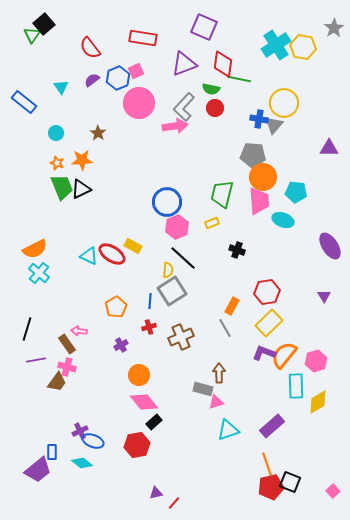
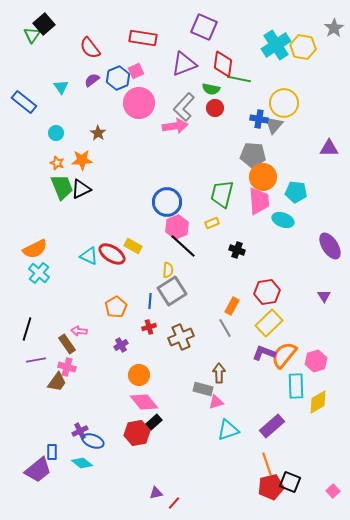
black line at (183, 258): moved 12 px up
red hexagon at (137, 445): moved 12 px up
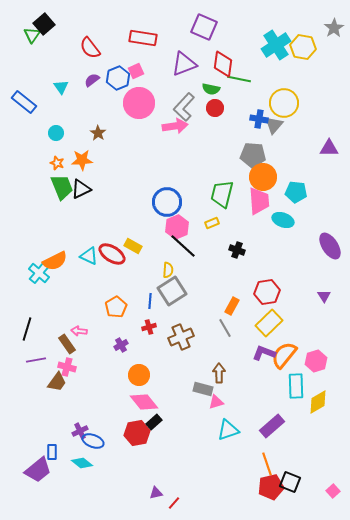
orange semicircle at (35, 249): moved 20 px right, 12 px down
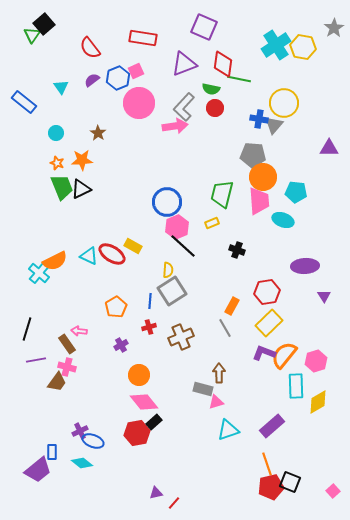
purple ellipse at (330, 246): moved 25 px left, 20 px down; rotated 60 degrees counterclockwise
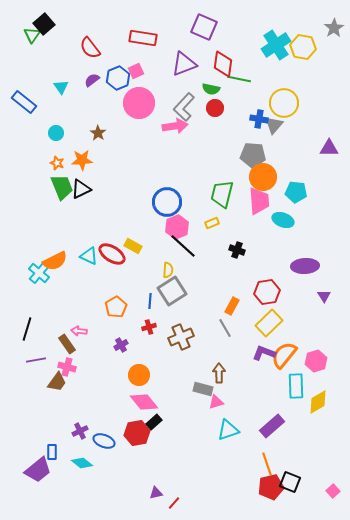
blue ellipse at (93, 441): moved 11 px right
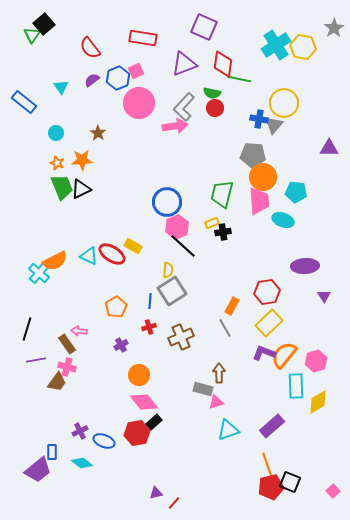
green semicircle at (211, 89): moved 1 px right, 4 px down
black cross at (237, 250): moved 14 px left, 18 px up; rotated 28 degrees counterclockwise
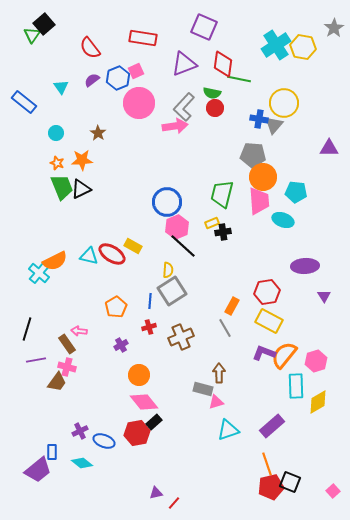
cyan triangle at (89, 256): rotated 12 degrees counterclockwise
yellow rectangle at (269, 323): moved 2 px up; rotated 72 degrees clockwise
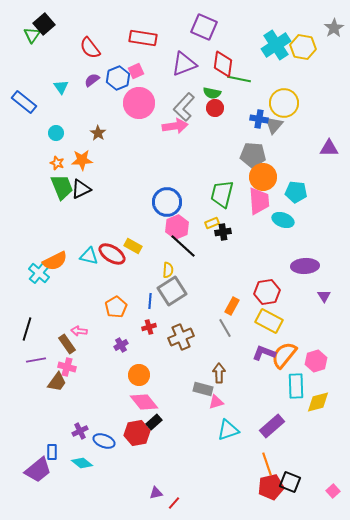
yellow diamond at (318, 402): rotated 15 degrees clockwise
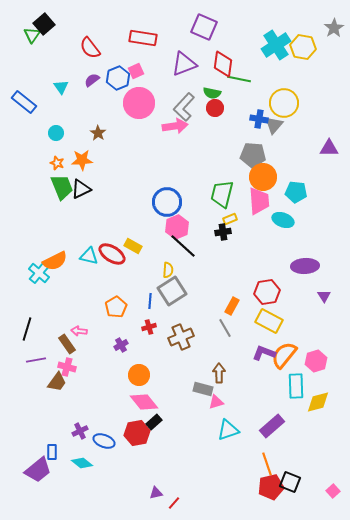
yellow rectangle at (212, 223): moved 18 px right, 4 px up
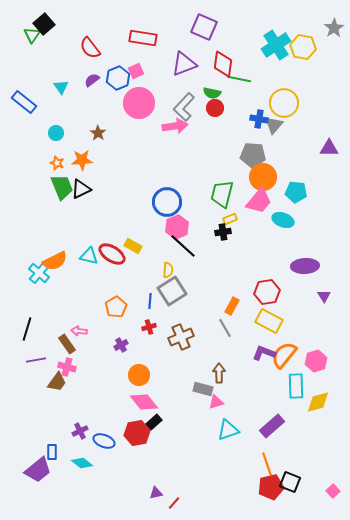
pink trapezoid at (259, 201): rotated 44 degrees clockwise
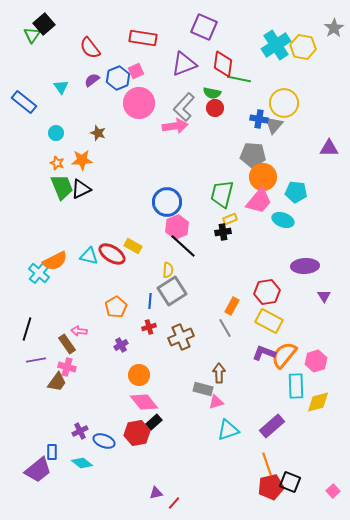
brown star at (98, 133): rotated 14 degrees counterclockwise
